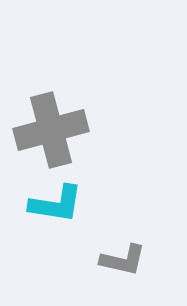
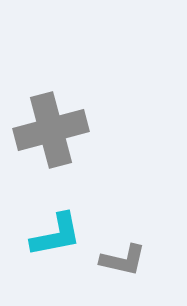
cyan L-shape: moved 31 px down; rotated 20 degrees counterclockwise
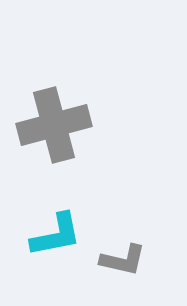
gray cross: moved 3 px right, 5 px up
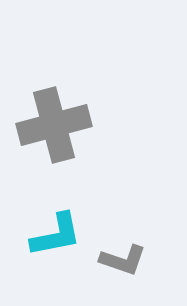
gray L-shape: rotated 6 degrees clockwise
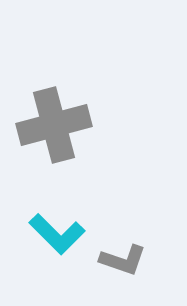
cyan L-shape: moved 1 px right, 1 px up; rotated 56 degrees clockwise
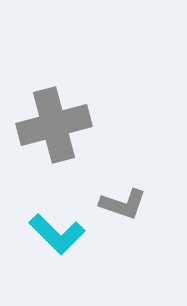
gray L-shape: moved 56 px up
